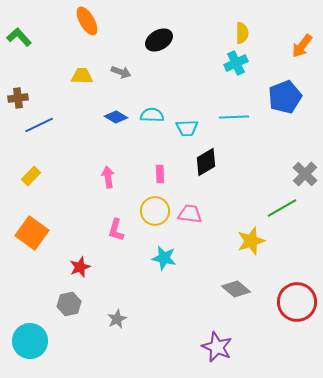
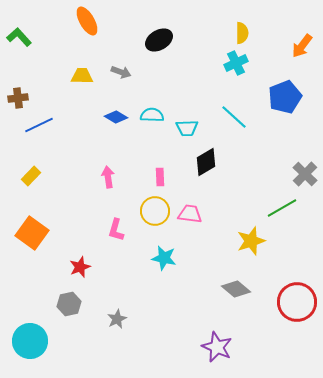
cyan line: rotated 44 degrees clockwise
pink rectangle: moved 3 px down
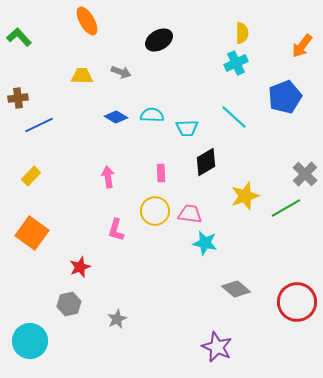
pink rectangle: moved 1 px right, 4 px up
green line: moved 4 px right
yellow star: moved 6 px left, 45 px up
cyan star: moved 41 px right, 15 px up
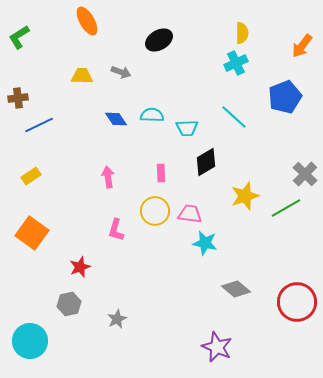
green L-shape: rotated 80 degrees counterclockwise
blue diamond: moved 2 px down; rotated 25 degrees clockwise
yellow rectangle: rotated 12 degrees clockwise
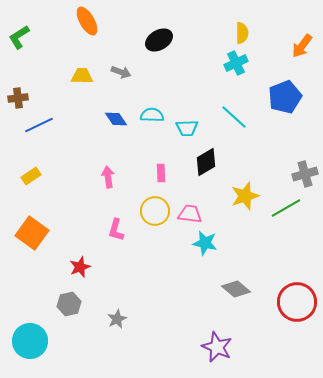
gray cross: rotated 30 degrees clockwise
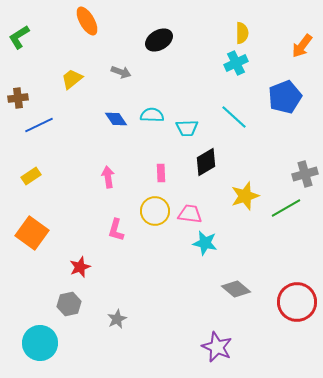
yellow trapezoid: moved 10 px left, 3 px down; rotated 40 degrees counterclockwise
cyan circle: moved 10 px right, 2 px down
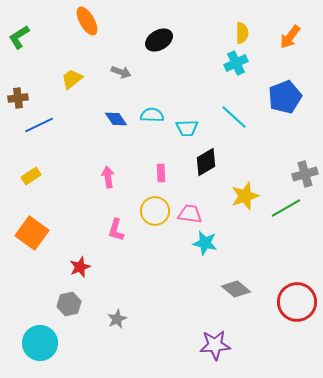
orange arrow: moved 12 px left, 9 px up
purple star: moved 2 px left, 2 px up; rotated 28 degrees counterclockwise
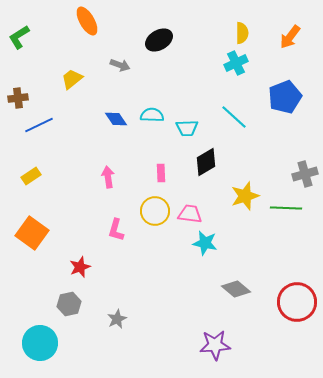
gray arrow: moved 1 px left, 7 px up
green line: rotated 32 degrees clockwise
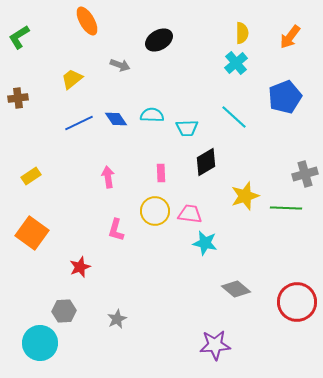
cyan cross: rotated 15 degrees counterclockwise
blue line: moved 40 px right, 2 px up
gray hexagon: moved 5 px left, 7 px down; rotated 10 degrees clockwise
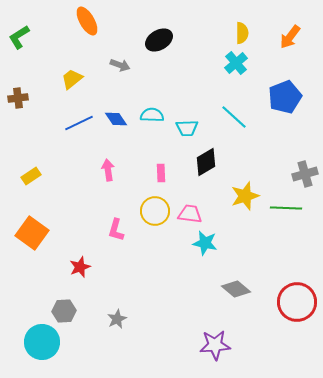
pink arrow: moved 7 px up
cyan circle: moved 2 px right, 1 px up
